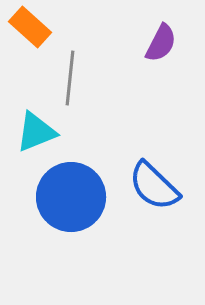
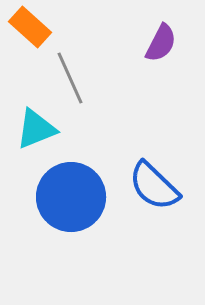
gray line: rotated 30 degrees counterclockwise
cyan triangle: moved 3 px up
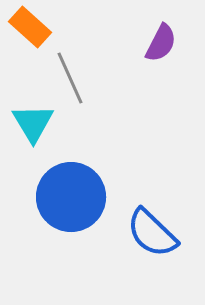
cyan triangle: moved 3 px left, 6 px up; rotated 39 degrees counterclockwise
blue semicircle: moved 2 px left, 47 px down
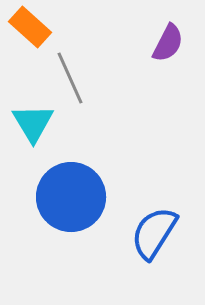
purple semicircle: moved 7 px right
blue semicircle: moved 2 px right; rotated 78 degrees clockwise
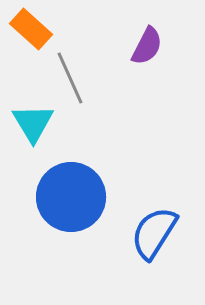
orange rectangle: moved 1 px right, 2 px down
purple semicircle: moved 21 px left, 3 px down
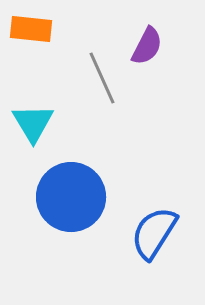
orange rectangle: rotated 36 degrees counterclockwise
gray line: moved 32 px right
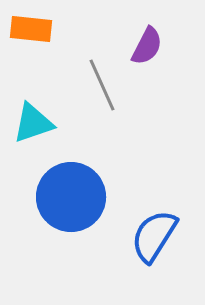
gray line: moved 7 px down
cyan triangle: rotated 42 degrees clockwise
blue semicircle: moved 3 px down
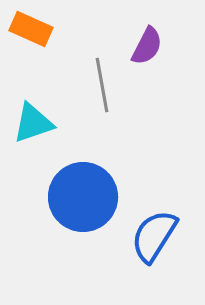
orange rectangle: rotated 18 degrees clockwise
gray line: rotated 14 degrees clockwise
blue circle: moved 12 px right
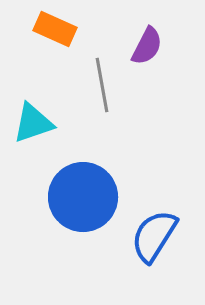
orange rectangle: moved 24 px right
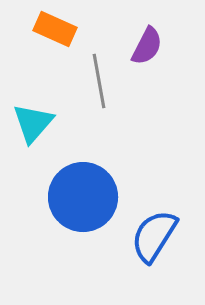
gray line: moved 3 px left, 4 px up
cyan triangle: rotated 30 degrees counterclockwise
